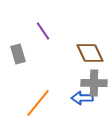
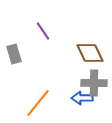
gray rectangle: moved 4 px left
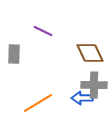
purple line: rotated 30 degrees counterclockwise
gray rectangle: rotated 18 degrees clockwise
gray cross: moved 2 px down
orange line: rotated 20 degrees clockwise
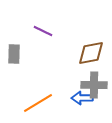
brown diamond: moved 1 px right; rotated 76 degrees counterclockwise
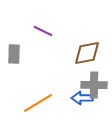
brown diamond: moved 4 px left
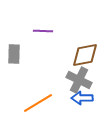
purple line: rotated 24 degrees counterclockwise
brown diamond: moved 2 px left, 2 px down
gray cross: moved 15 px left, 5 px up; rotated 25 degrees clockwise
